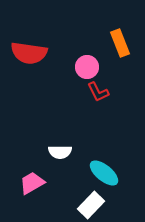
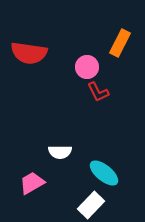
orange rectangle: rotated 48 degrees clockwise
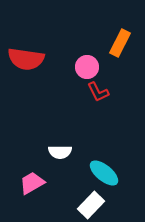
red semicircle: moved 3 px left, 6 px down
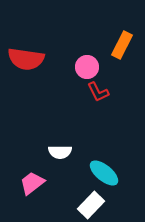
orange rectangle: moved 2 px right, 2 px down
pink trapezoid: rotated 8 degrees counterclockwise
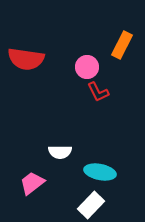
cyan ellipse: moved 4 px left, 1 px up; rotated 28 degrees counterclockwise
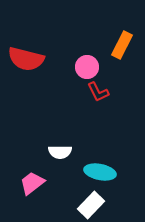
red semicircle: rotated 6 degrees clockwise
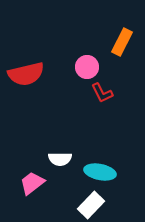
orange rectangle: moved 3 px up
red semicircle: moved 15 px down; rotated 27 degrees counterclockwise
red L-shape: moved 4 px right, 1 px down
white semicircle: moved 7 px down
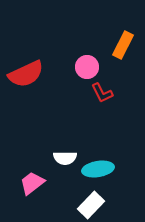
orange rectangle: moved 1 px right, 3 px down
red semicircle: rotated 12 degrees counterclockwise
white semicircle: moved 5 px right, 1 px up
cyan ellipse: moved 2 px left, 3 px up; rotated 20 degrees counterclockwise
